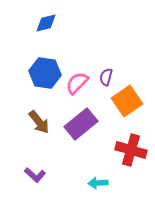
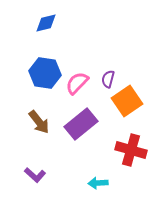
purple semicircle: moved 2 px right, 2 px down
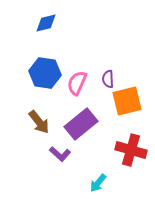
purple semicircle: rotated 18 degrees counterclockwise
pink semicircle: rotated 20 degrees counterclockwise
orange square: rotated 20 degrees clockwise
purple L-shape: moved 25 px right, 21 px up
cyan arrow: rotated 48 degrees counterclockwise
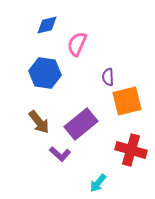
blue diamond: moved 1 px right, 2 px down
purple semicircle: moved 2 px up
pink semicircle: moved 39 px up
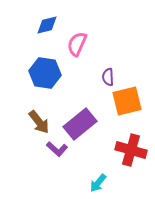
purple rectangle: moved 1 px left
purple L-shape: moved 3 px left, 5 px up
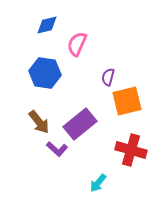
purple semicircle: rotated 18 degrees clockwise
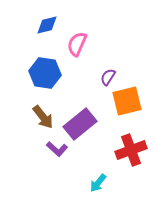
purple semicircle: rotated 18 degrees clockwise
brown arrow: moved 4 px right, 5 px up
red cross: rotated 36 degrees counterclockwise
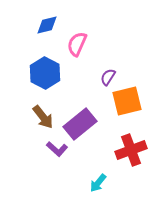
blue hexagon: rotated 20 degrees clockwise
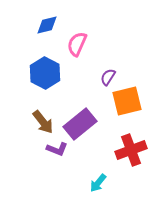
brown arrow: moved 5 px down
purple L-shape: rotated 20 degrees counterclockwise
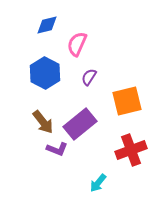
purple semicircle: moved 19 px left
